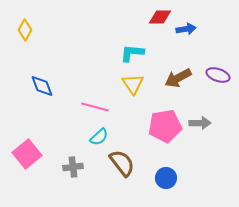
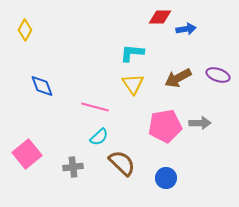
brown semicircle: rotated 8 degrees counterclockwise
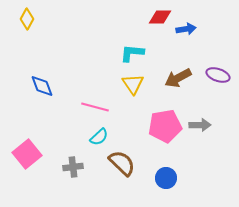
yellow diamond: moved 2 px right, 11 px up
gray arrow: moved 2 px down
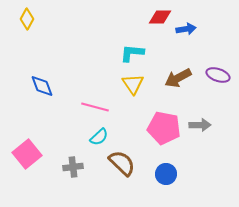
pink pentagon: moved 1 px left, 2 px down; rotated 20 degrees clockwise
blue circle: moved 4 px up
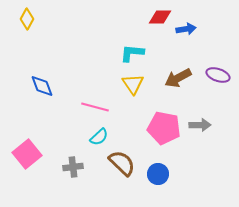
blue circle: moved 8 px left
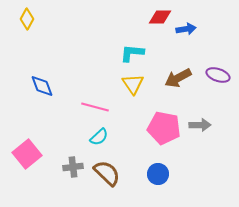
brown semicircle: moved 15 px left, 10 px down
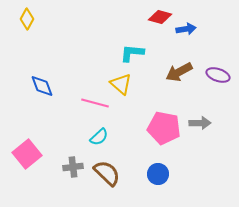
red diamond: rotated 15 degrees clockwise
brown arrow: moved 1 px right, 6 px up
yellow triangle: moved 12 px left; rotated 15 degrees counterclockwise
pink line: moved 4 px up
gray arrow: moved 2 px up
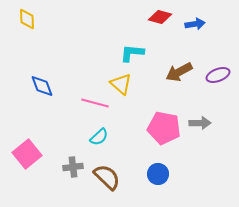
yellow diamond: rotated 30 degrees counterclockwise
blue arrow: moved 9 px right, 5 px up
purple ellipse: rotated 40 degrees counterclockwise
brown semicircle: moved 4 px down
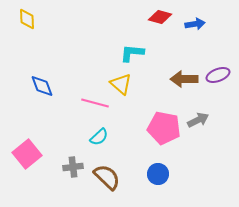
brown arrow: moved 5 px right, 7 px down; rotated 28 degrees clockwise
gray arrow: moved 2 px left, 3 px up; rotated 25 degrees counterclockwise
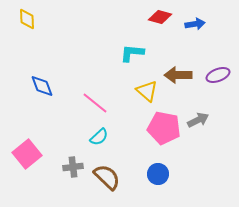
brown arrow: moved 6 px left, 4 px up
yellow triangle: moved 26 px right, 7 px down
pink line: rotated 24 degrees clockwise
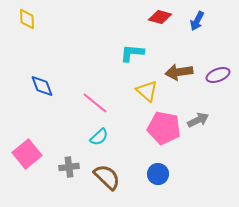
blue arrow: moved 2 px right, 3 px up; rotated 126 degrees clockwise
brown arrow: moved 1 px right, 3 px up; rotated 8 degrees counterclockwise
gray cross: moved 4 px left
